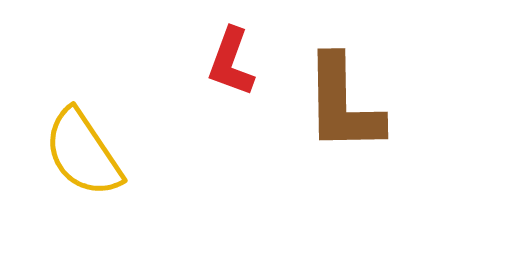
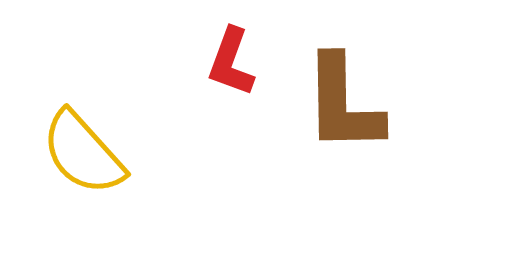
yellow semicircle: rotated 8 degrees counterclockwise
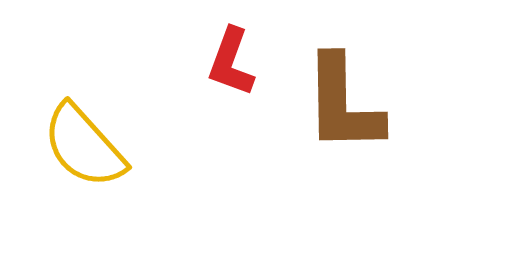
yellow semicircle: moved 1 px right, 7 px up
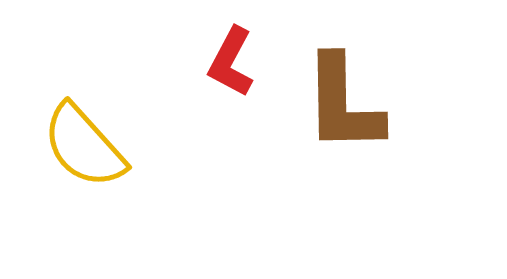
red L-shape: rotated 8 degrees clockwise
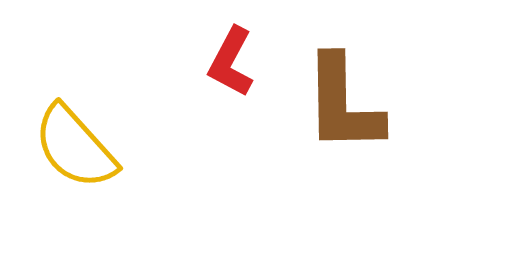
yellow semicircle: moved 9 px left, 1 px down
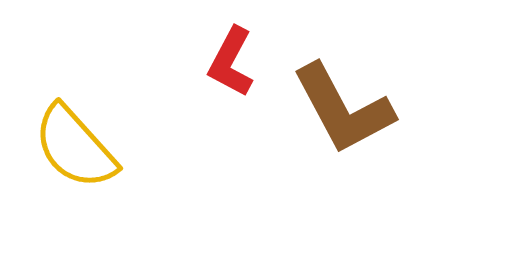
brown L-shape: moved 5 px down; rotated 27 degrees counterclockwise
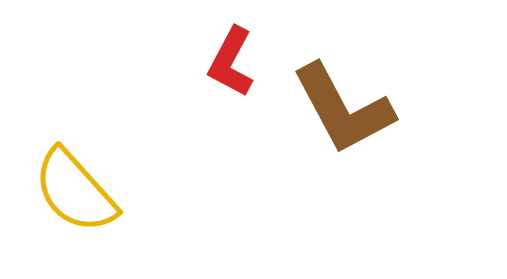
yellow semicircle: moved 44 px down
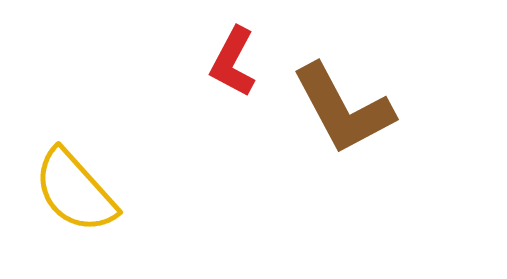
red L-shape: moved 2 px right
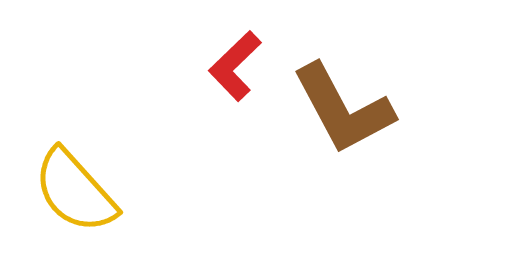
red L-shape: moved 2 px right, 4 px down; rotated 18 degrees clockwise
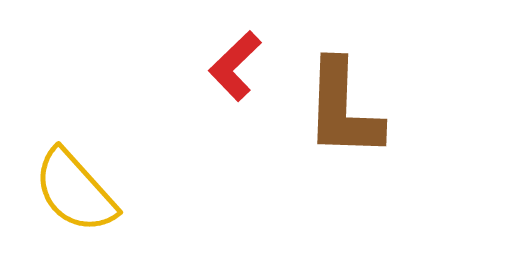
brown L-shape: rotated 30 degrees clockwise
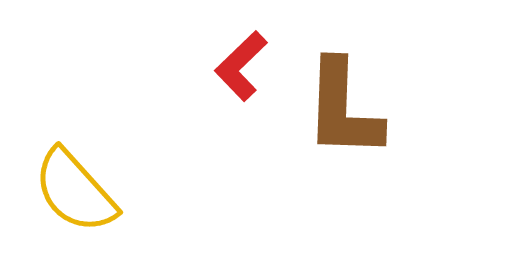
red L-shape: moved 6 px right
